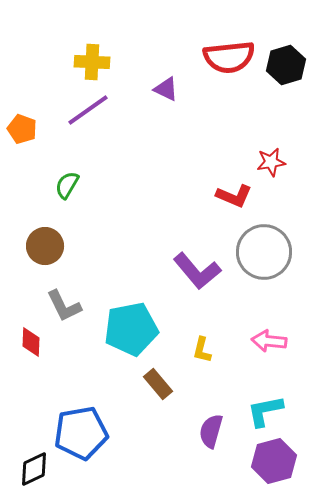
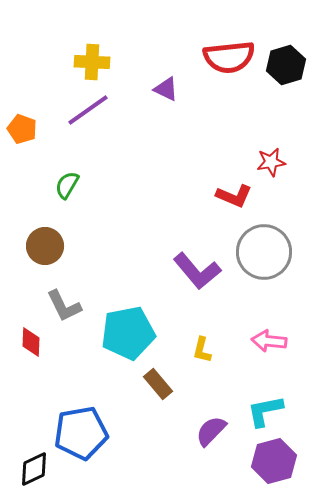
cyan pentagon: moved 3 px left, 4 px down
purple semicircle: rotated 28 degrees clockwise
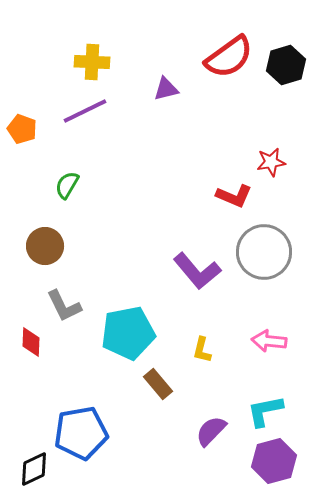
red semicircle: rotated 30 degrees counterclockwise
purple triangle: rotated 40 degrees counterclockwise
purple line: moved 3 px left, 1 px down; rotated 9 degrees clockwise
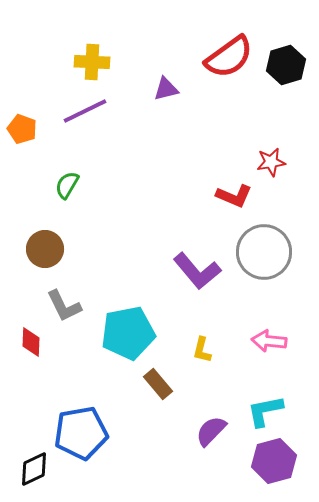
brown circle: moved 3 px down
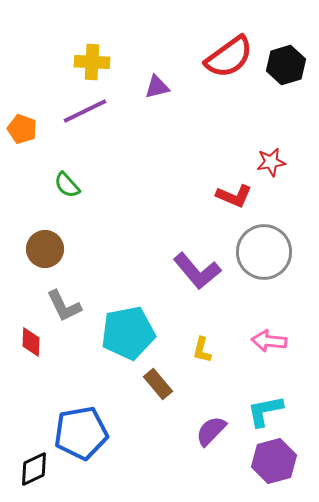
purple triangle: moved 9 px left, 2 px up
green semicircle: rotated 72 degrees counterclockwise
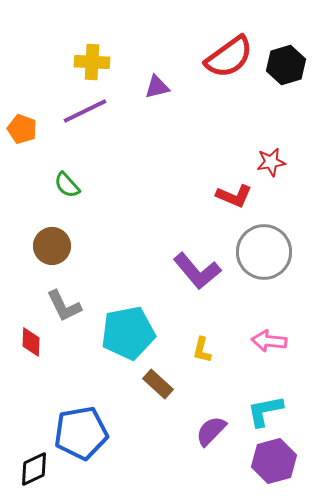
brown circle: moved 7 px right, 3 px up
brown rectangle: rotated 8 degrees counterclockwise
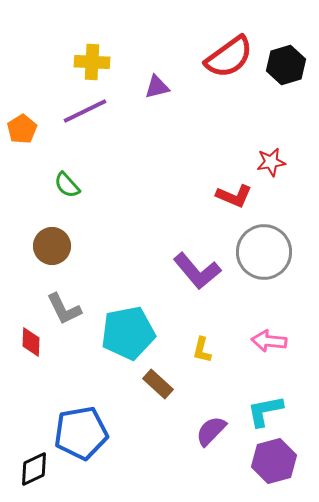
orange pentagon: rotated 20 degrees clockwise
gray L-shape: moved 3 px down
